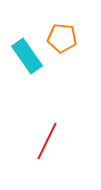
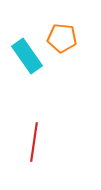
red line: moved 13 px left, 1 px down; rotated 18 degrees counterclockwise
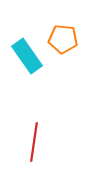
orange pentagon: moved 1 px right, 1 px down
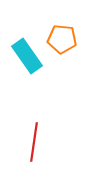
orange pentagon: moved 1 px left
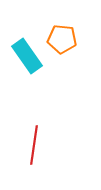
red line: moved 3 px down
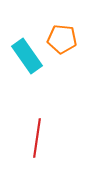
red line: moved 3 px right, 7 px up
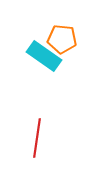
cyan rectangle: moved 17 px right; rotated 20 degrees counterclockwise
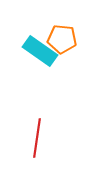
cyan rectangle: moved 4 px left, 5 px up
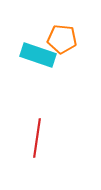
cyan rectangle: moved 2 px left, 4 px down; rotated 16 degrees counterclockwise
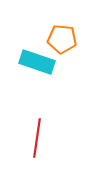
cyan rectangle: moved 1 px left, 7 px down
